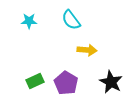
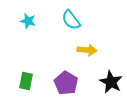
cyan star: moved 1 px left; rotated 14 degrees clockwise
green rectangle: moved 9 px left; rotated 54 degrees counterclockwise
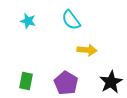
black star: rotated 15 degrees clockwise
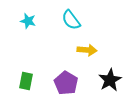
black star: moved 1 px left, 2 px up
